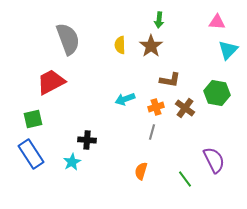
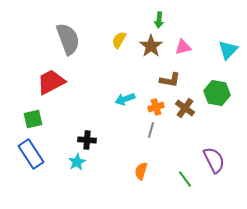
pink triangle: moved 34 px left, 25 px down; rotated 18 degrees counterclockwise
yellow semicircle: moved 1 px left, 5 px up; rotated 30 degrees clockwise
gray line: moved 1 px left, 2 px up
cyan star: moved 5 px right
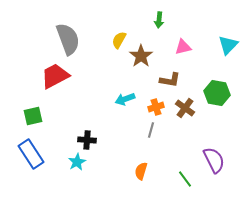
brown star: moved 10 px left, 10 px down
cyan triangle: moved 5 px up
red trapezoid: moved 4 px right, 6 px up
green square: moved 3 px up
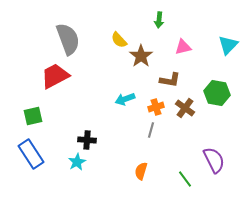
yellow semicircle: rotated 72 degrees counterclockwise
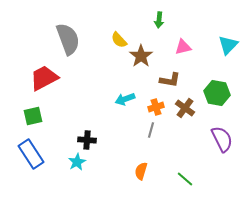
red trapezoid: moved 11 px left, 2 px down
purple semicircle: moved 8 px right, 21 px up
green line: rotated 12 degrees counterclockwise
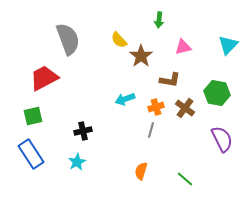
black cross: moved 4 px left, 9 px up; rotated 18 degrees counterclockwise
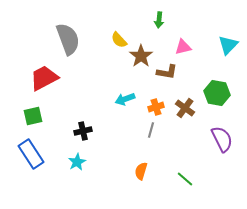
brown L-shape: moved 3 px left, 8 px up
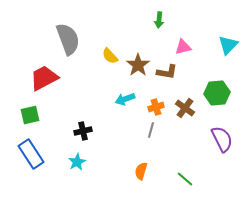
yellow semicircle: moved 9 px left, 16 px down
brown star: moved 3 px left, 9 px down
green hexagon: rotated 15 degrees counterclockwise
green square: moved 3 px left, 1 px up
